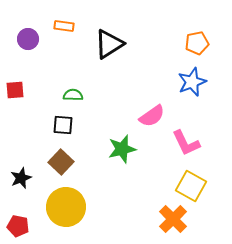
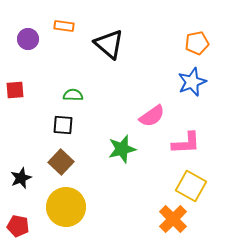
black triangle: rotated 48 degrees counterclockwise
pink L-shape: rotated 68 degrees counterclockwise
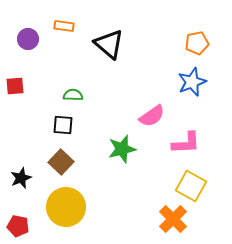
red square: moved 4 px up
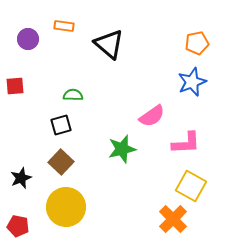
black square: moved 2 px left; rotated 20 degrees counterclockwise
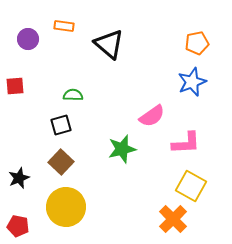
black star: moved 2 px left
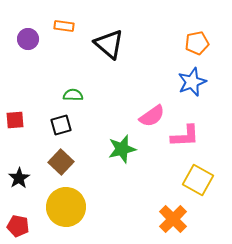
red square: moved 34 px down
pink L-shape: moved 1 px left, 7 px up
black star: rotated 10 degrees counterclockwise
yellow square: moved 7 px right, 6 px up
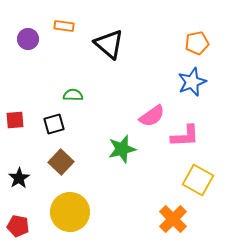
black square: moved 7 px left, 1 px up
yellow circle: moved 4 px right, 5 px down
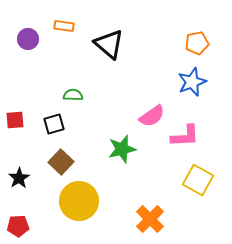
yellow circle: moved 9 px right, 11 px up
orange cross: moved 23 px left
red pentagon: rotated 15 degrees counterclockwise
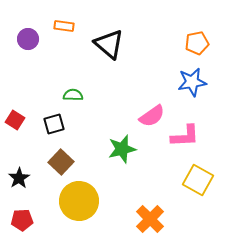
blue star: rotated 12 degrees clockwise
red square: rotated 36 degrees clockwise
red pentagon: moved 4 px right, 6 px up
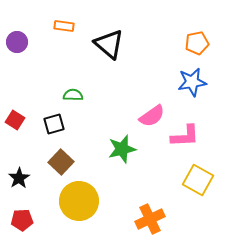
purple circle: moved 11 px left, 3 px down
orange cross: rotated 20 degrees clockwise
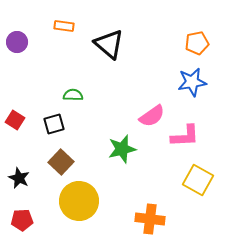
black star: rotated 15 degrees counterclockwise
orange cross: rotated 32 degrees clockwise
